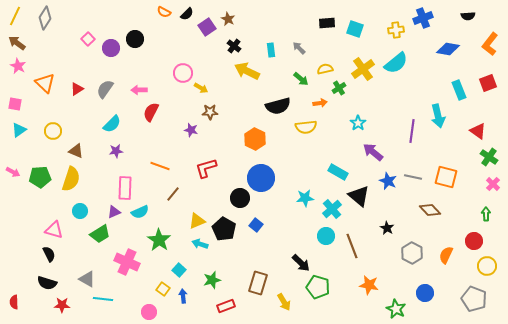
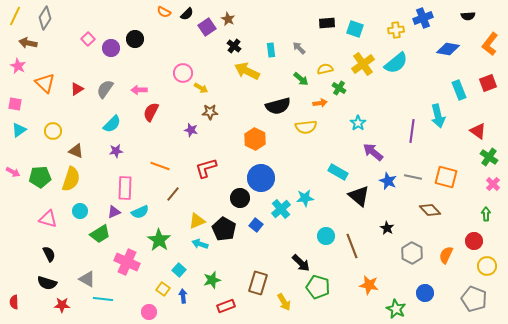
brown arrow at (17, 43): moved 11 px right; rotated 24 degrees counterclockwise
yellow cross at (363, 69): moved 5 px up
green cross at (339, 88): rotated 24 degrees counterclockwise
cyan cross at (332, 209): moved 51 px left
pink triangle at (54, 230): moved 6 px left, 11 px up
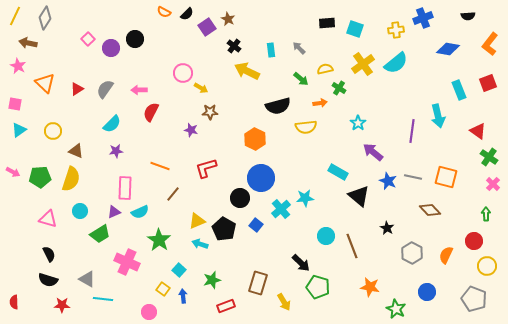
black semicircle at (47, 283): moved 1 px right, 3 px up
orange star at (369, 285): moved 1 px right, 2 px down
blue circle at (425, 293): moved 2 px right, 1 px up
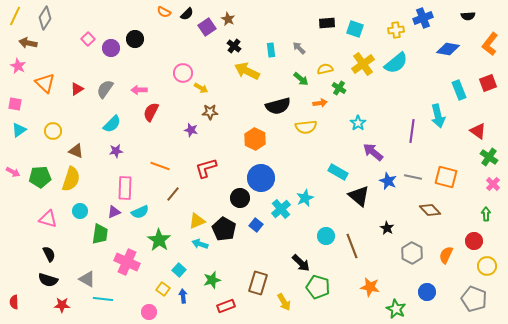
cyan star at (305, 198): rotated 18 degrees counterclockwise
green trapezoid at (100, 234): rotated 50 degrees counterclockwise
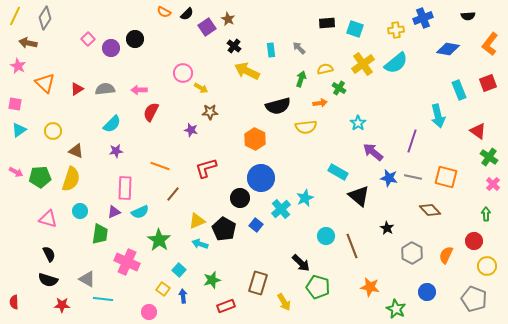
green arrow at (301, 79): rotated 112 degrees counterclockwise
gray semicircle at (105, 89): rotated 48 degrees clockwise
purple line at (412, 131): moved 10 px down; rotated 10 degrees clockwise
pink arrow at (13, 172): moved 3 px right
blue star at (388, 181): moved 1 px right, 3 px up; rotated 12 degrees counterclockwise
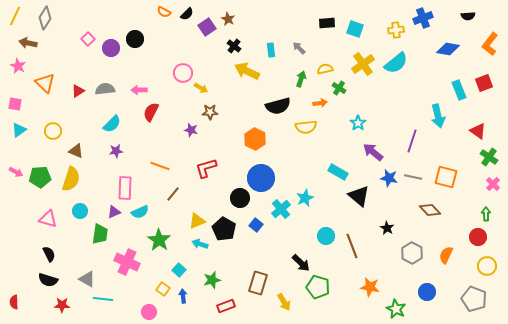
red square at (488, 83): moved 4 px left
red triangle at (77, 89): moved 1 px right, 2 px down
red circle at (474, 241): moved 4 px right, 4 px up
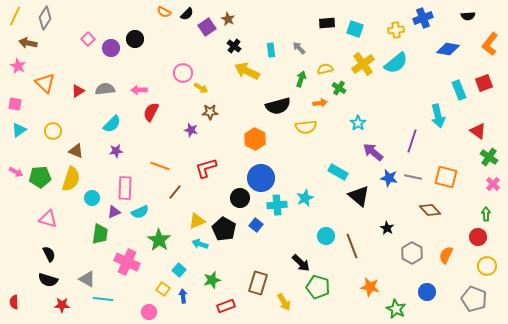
brown line at (173, 194): moved 2 px right, 2 px up
cyan cross at (281, 209): moved 4 px left, 4 px up; rotated 36 degrees clockwise
cyan circle at (80, 211): moved 12 px right, 13 px up
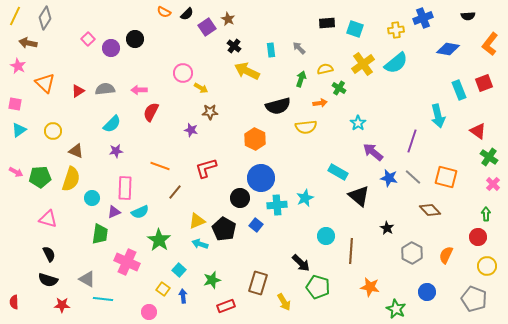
gray line at (413, 177): rotated 30 degrees clockwise
brown line at (352, 246): moved 1 px left, 5 px down; rotated 25 degrees clockwise
